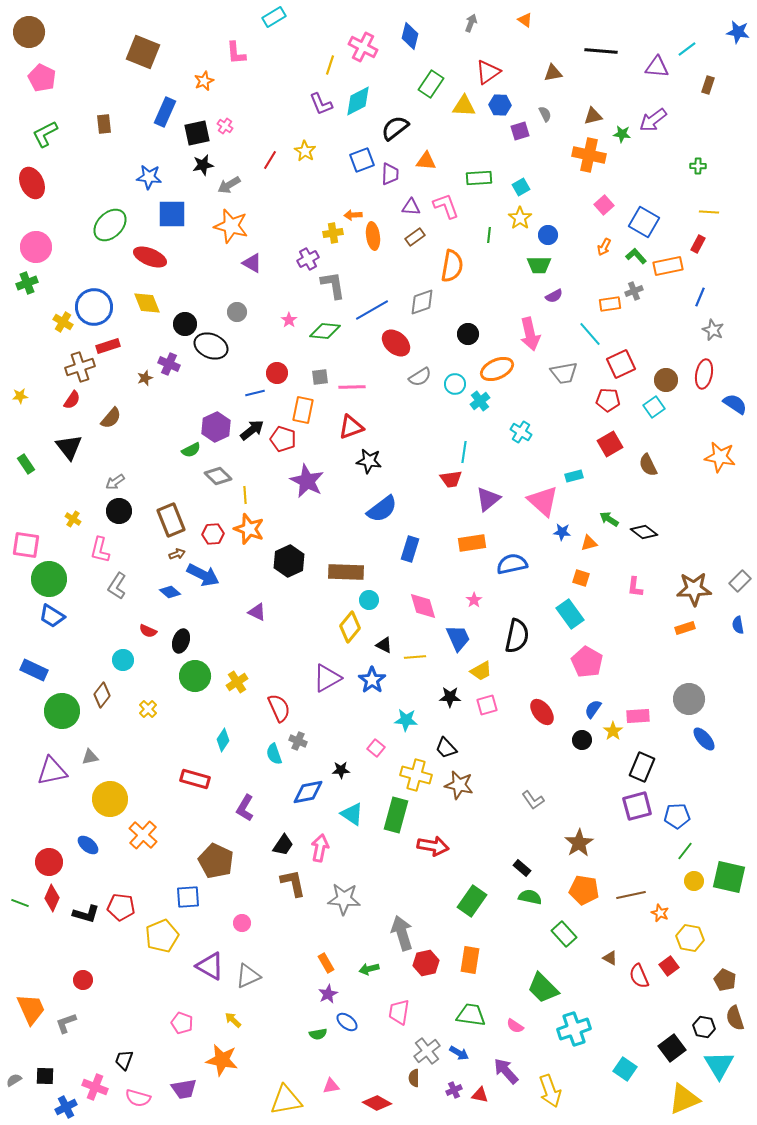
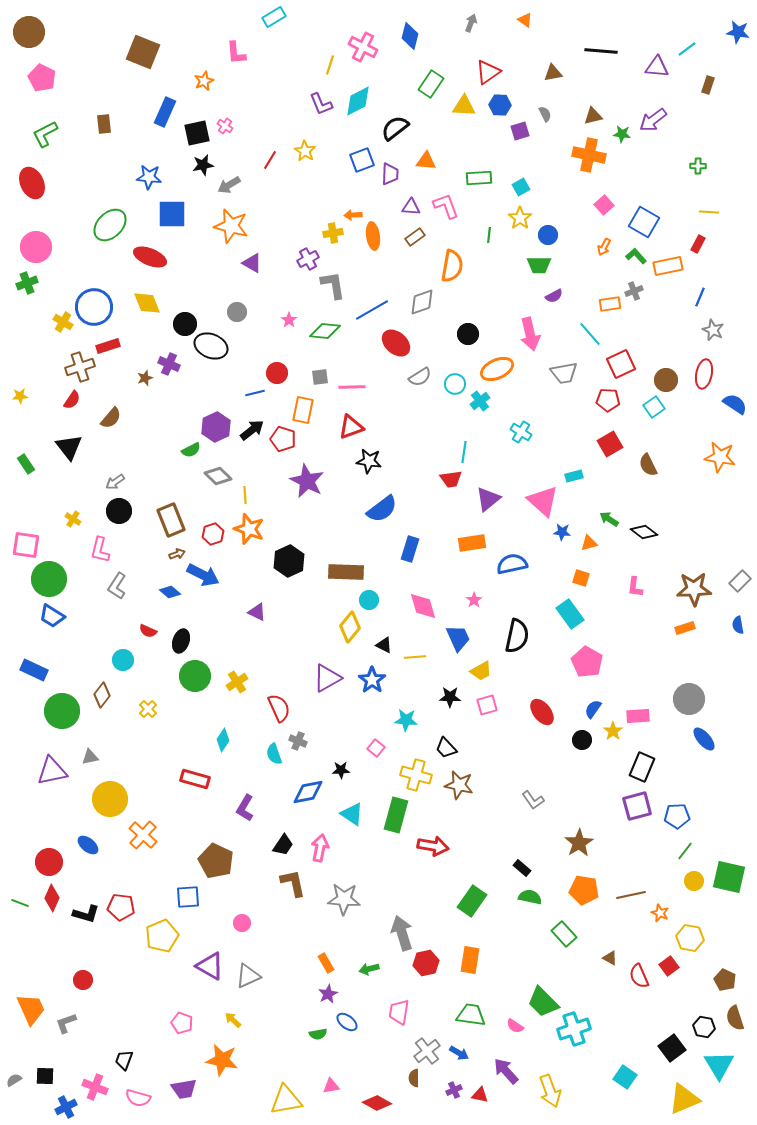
red hexagon at (213, 534): rotated 15 degrees counterclockwise
green trapezoid at (543, 988): moved 14 px down
cyan square at (625, 1069): moved 8 px down
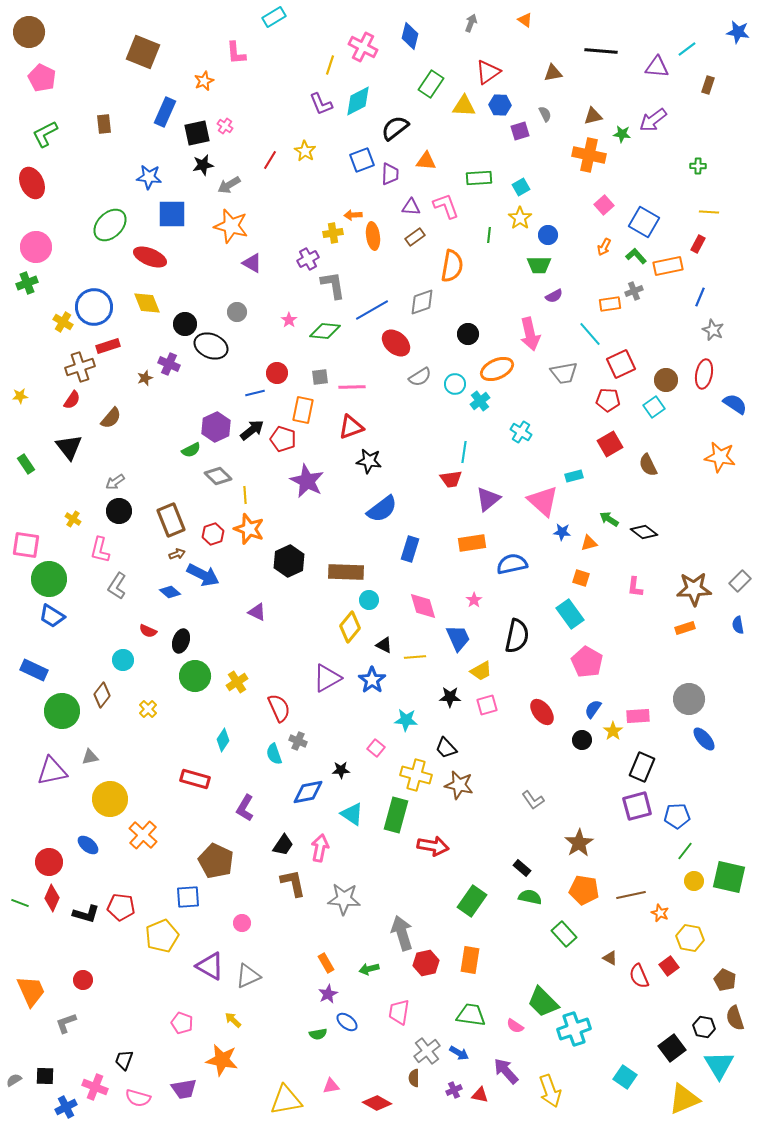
orange trapezoid at (31, 1009): moved 18 px up
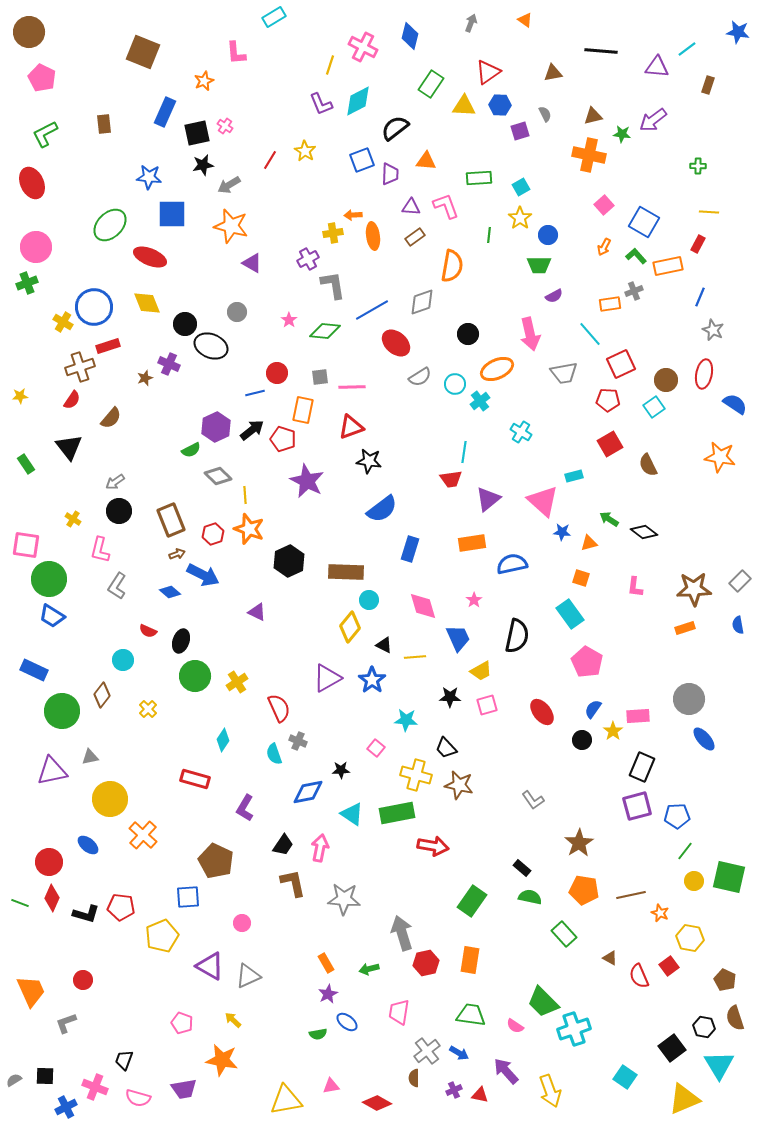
green rectangle at (396, 815): moved 1 px right, 2 px up; rotated 64 degrees clockwise
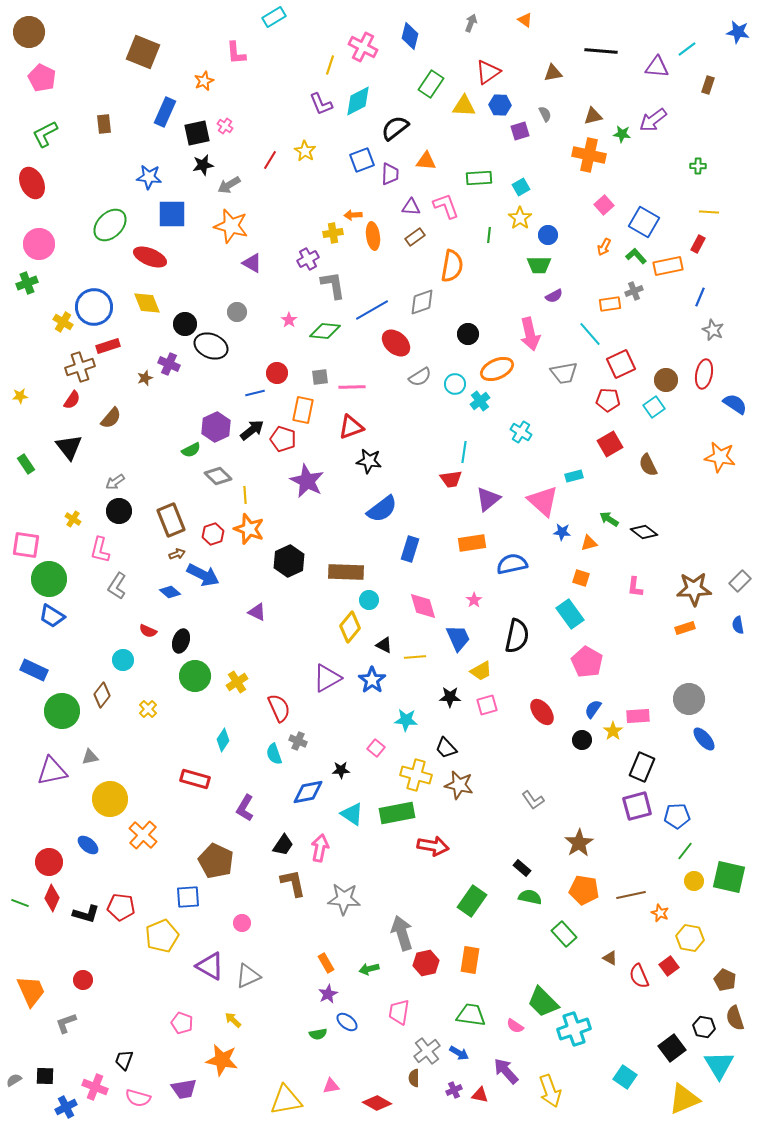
pink circle at (36, 247): moved 3 px right, 3 px up
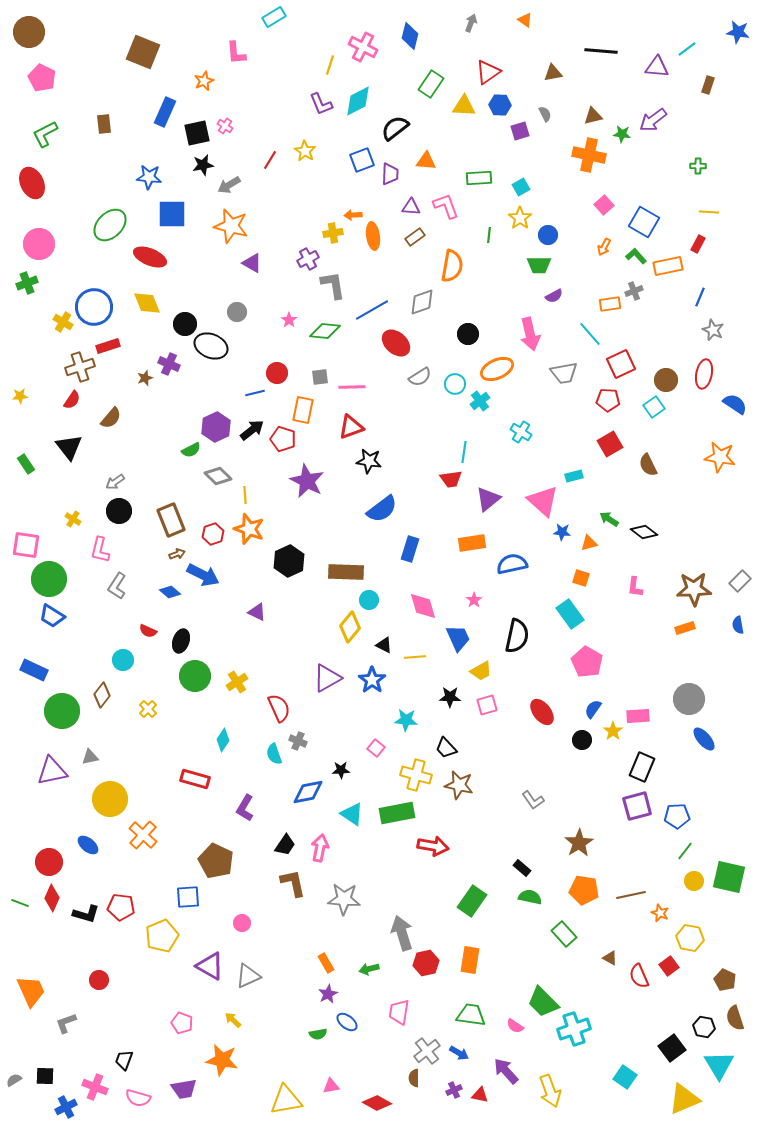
black trapezoid at (283, 845): moved 2 px right
red circle at (83, 980): moved 16 px right
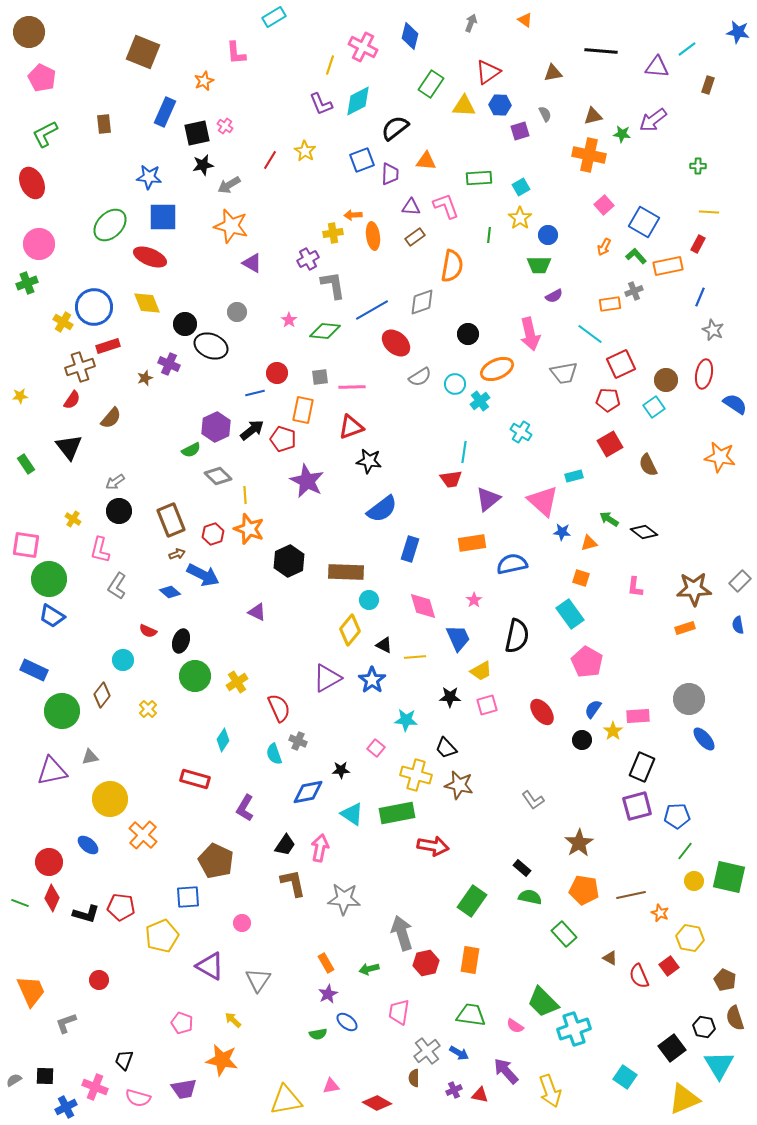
blue square at (172, 214): moved 9 px left, 3 px down
cyan line at (590, 334): rotated 12 degrees counterclockwise
yellow diamond at (350, 627): moved 3 px down
gray triangle at (248, 976): moved 10 px right, 4 px down; rotated 32 degrees counterclockwise
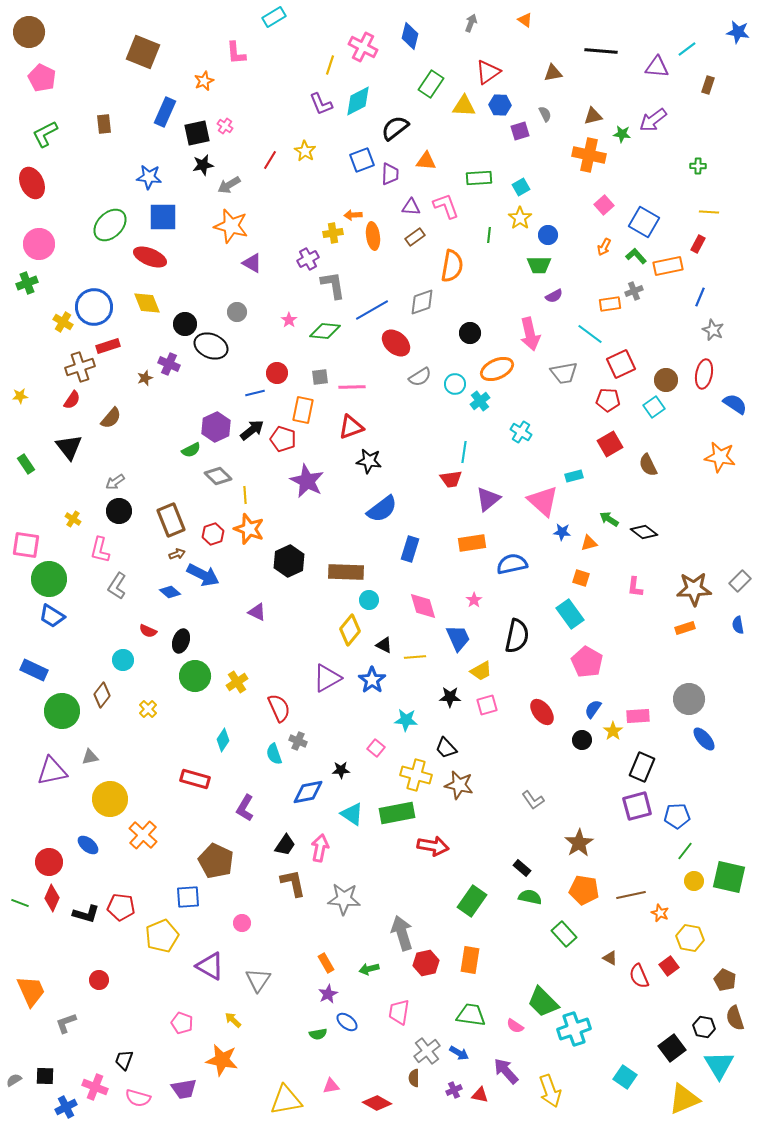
black circle at (468, 334): moved 2 px right, 1 px up
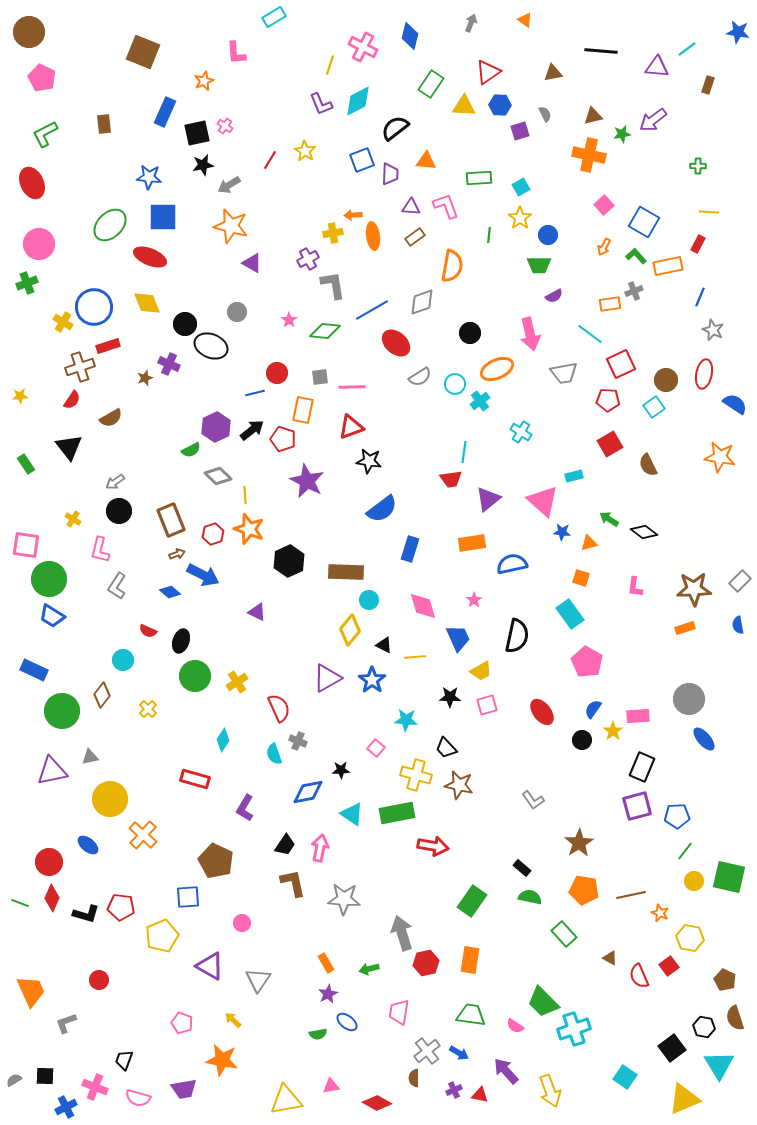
green star at (622, 134): rotated 18 degrees counterclockwise
brown semicircle at (111, 418): rotated 20 degrees clockwise
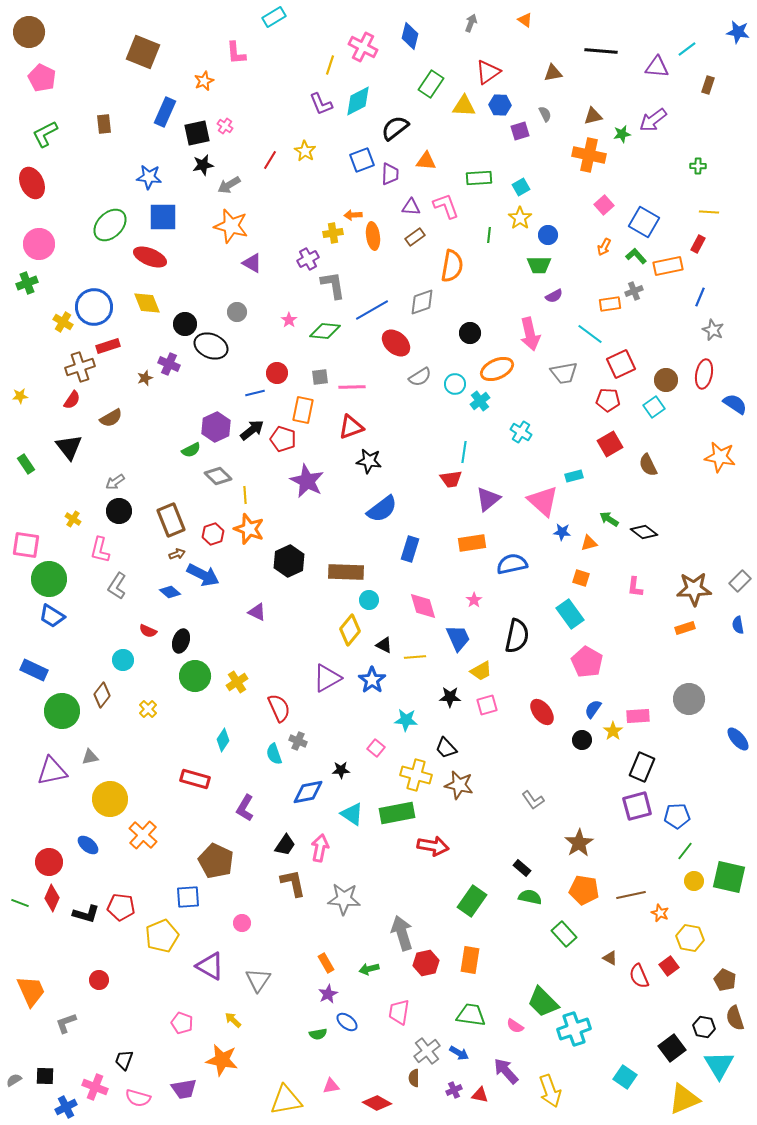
blue ellipse at (704, 739): moved 34 px right
